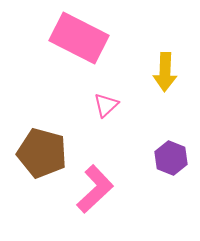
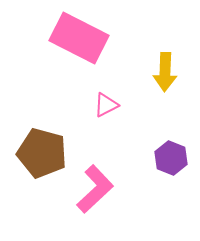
pink triangle: rotated 16 degrees clockwise
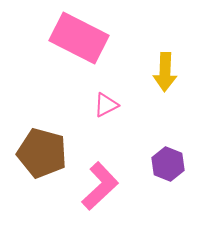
purple hexagon: moved 3 px left, 6 px down
pink L-shape: moved 5 px right, 3 px up
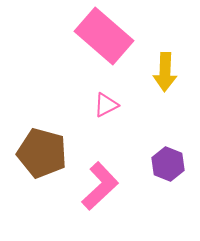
pink rectangle: moved 25 px right, 2 px up; rotated 14 degrees clockwise
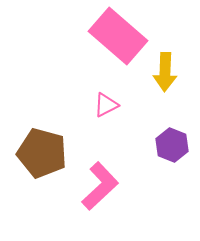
pink rectangle: moved 14 px right
purple hexagon: moved 4 px right, 19 px up
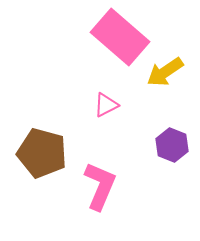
pink rectangle: moved 2 px right, 1 px down
yellow arrow: rotated 54 degrees clockwise
pink L-shape: rotated 24 degrees counterclockwise
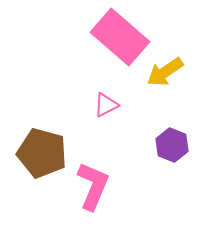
pink L-shape: moved 7 px left
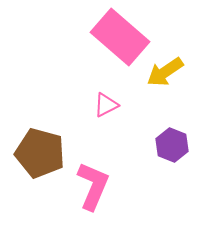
brown pentagon: moved 2 px left
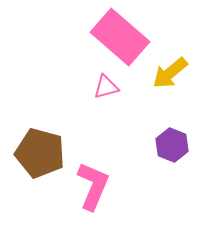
yellow arrow: moved 5 px right, 1 px down; rotated 6 degrees counterclockwise
pink triangle: moved 18 px up; rotated 12 degrees clockwise
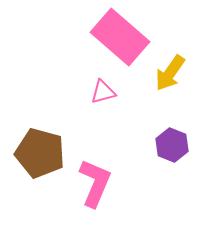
yellow arrow: rotated 15 degrees counterclockwise
pink triangle: moved 3 px left, 5 px down
pink L-shape: moved 2 px right, 3 px up
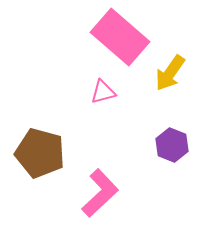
pink L-shape: moved 5 px right, 10 px down; rotated 24 degrees clockwise
